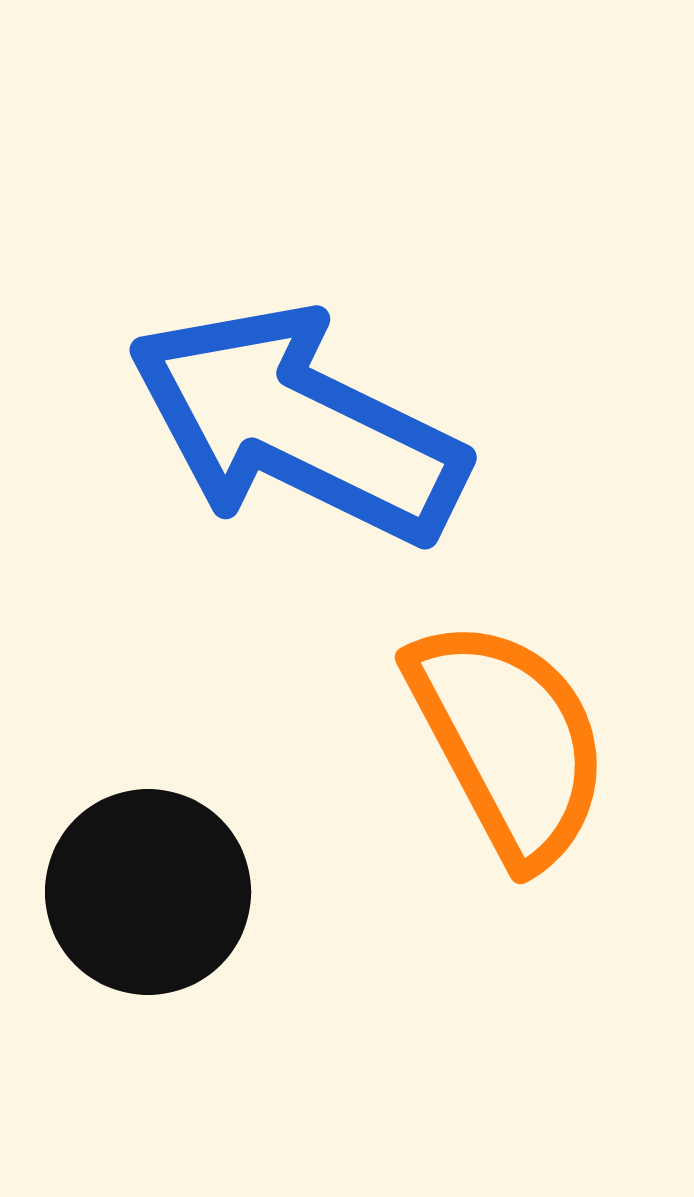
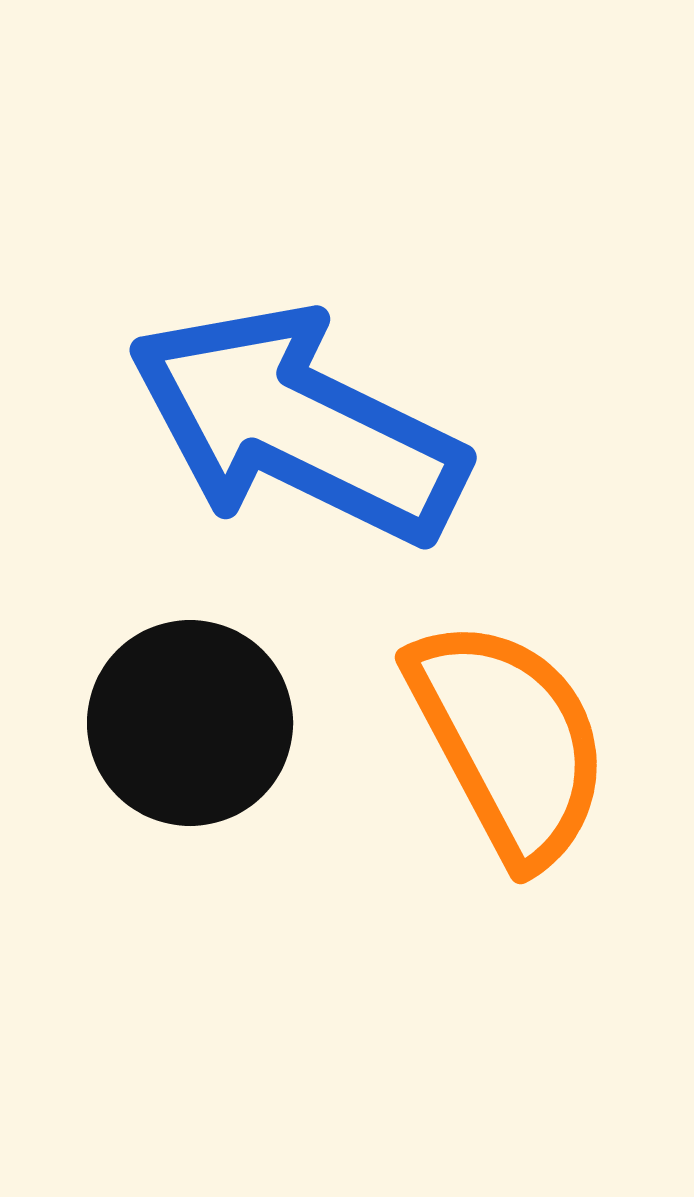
black circle: moved 42 px right, 169 px up
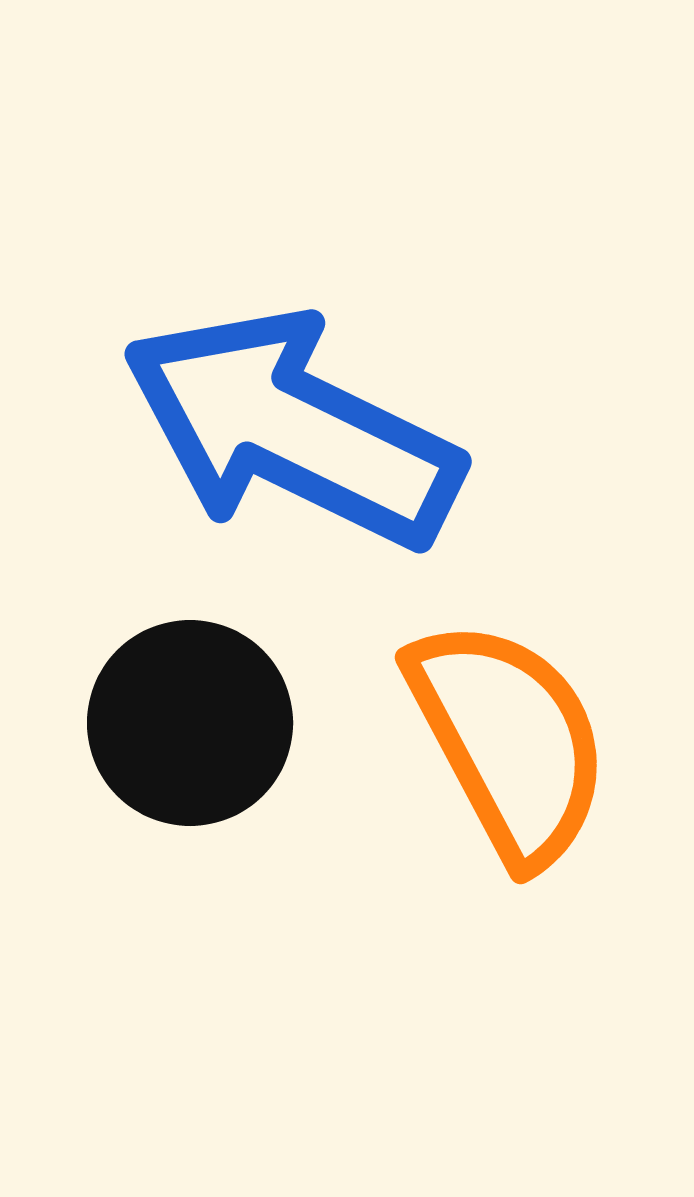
blue arrow: moved 5 px left, 4 px down
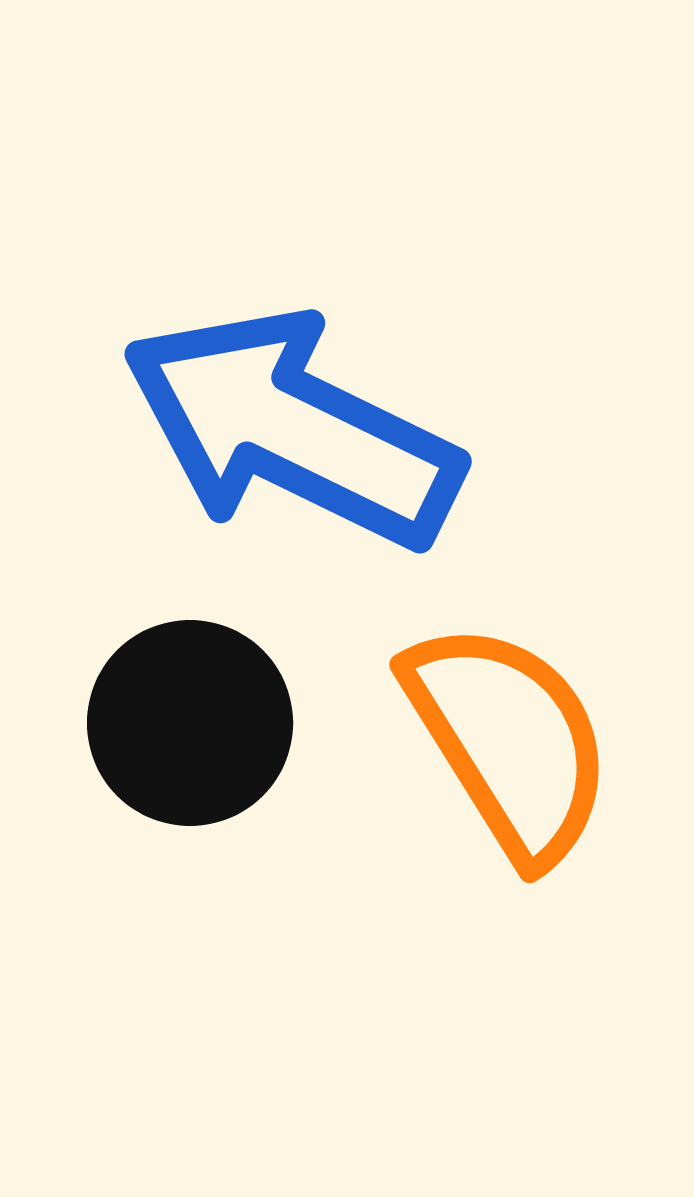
orange semicircle: rotated 4 degrees counterclockwise
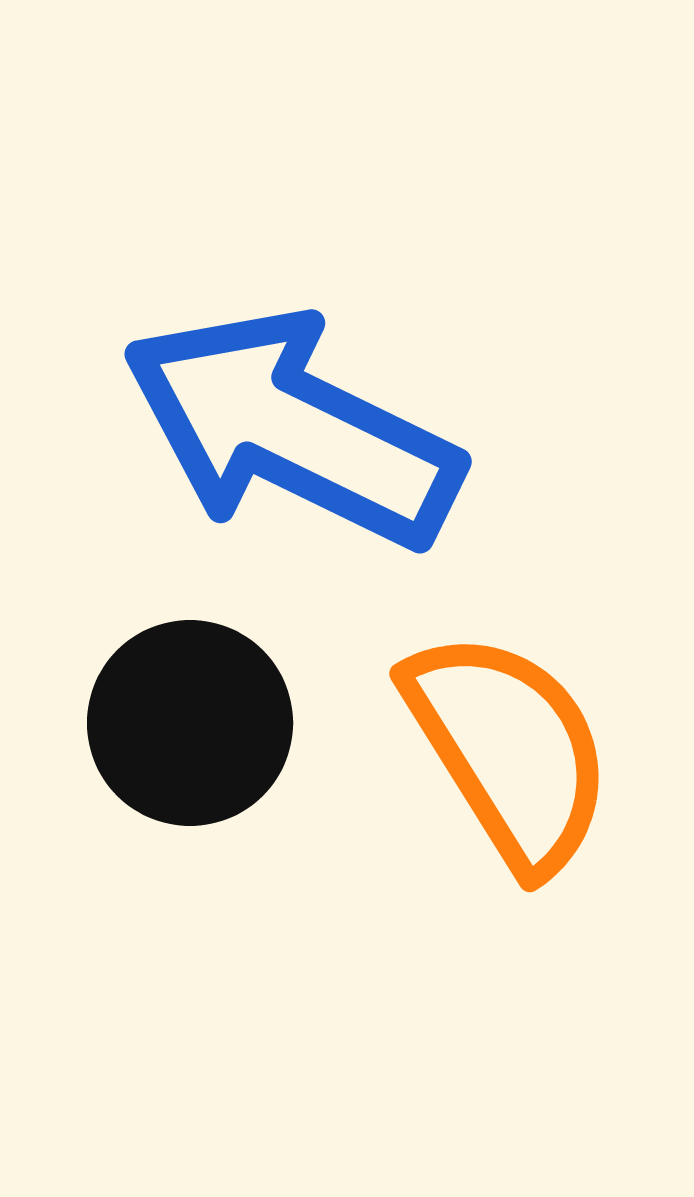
orange semicircle: moved 9 px down
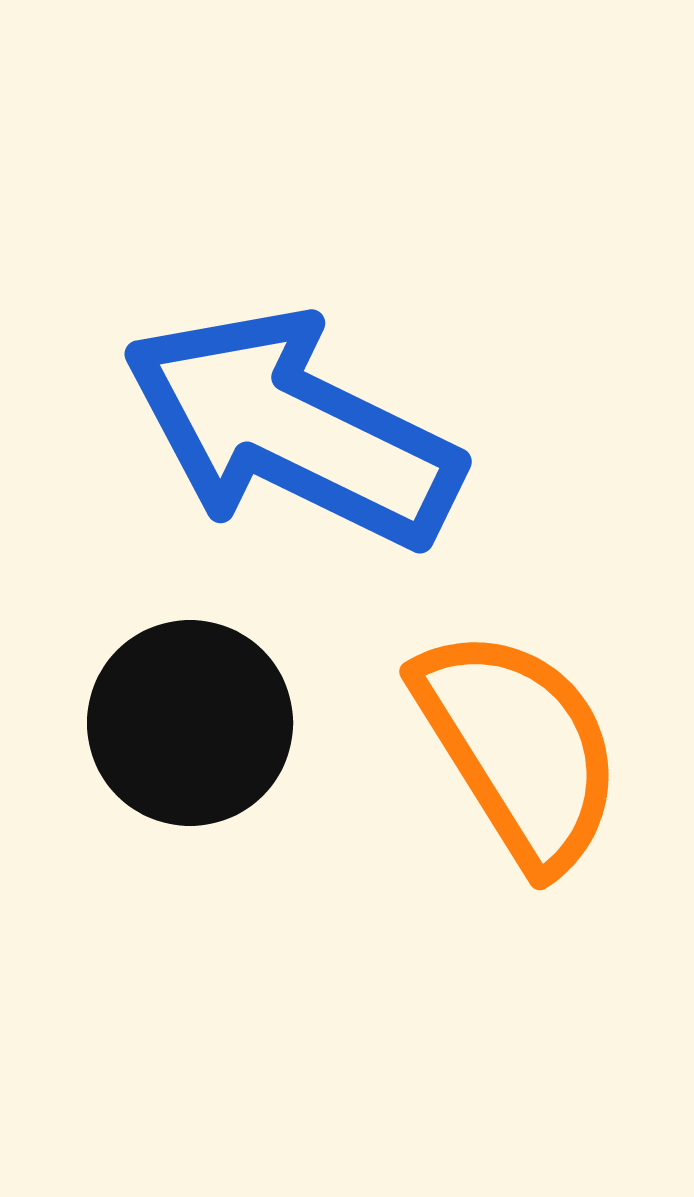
orange semicircle: moved 10 px right, 2 px up
